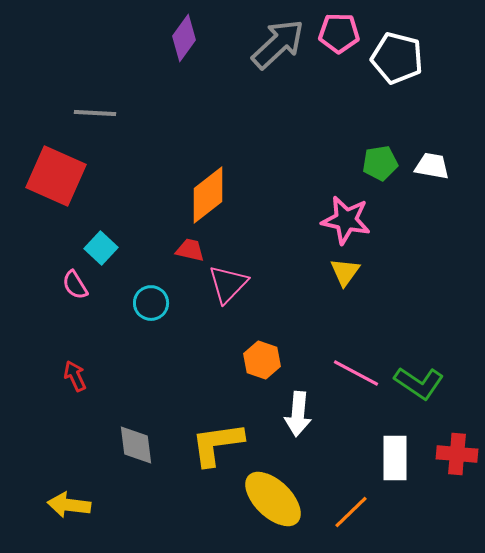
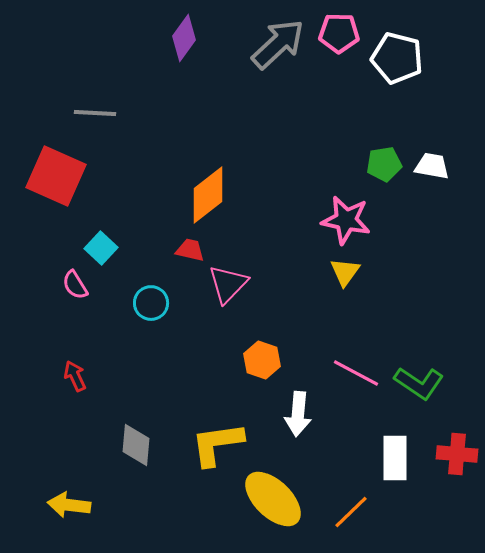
green pentagon: moved 4 px right, 1 px down
gray diamond: rotated 12 degrees clockwise
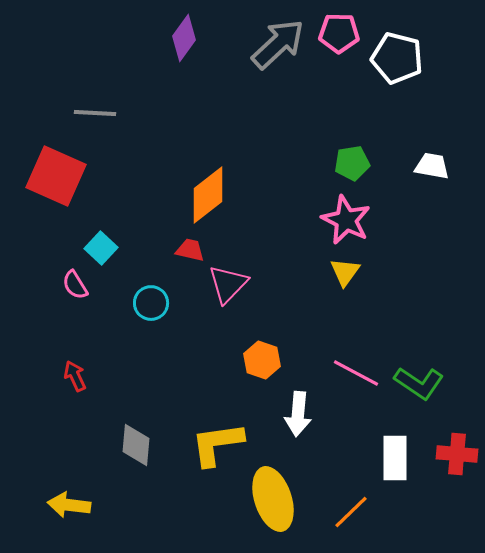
green pentagon: moved 32 px left, 1 px up
pink star: rotated 15 degrees clockwise
yellow ellipse: rotated 28 degrees clockwise
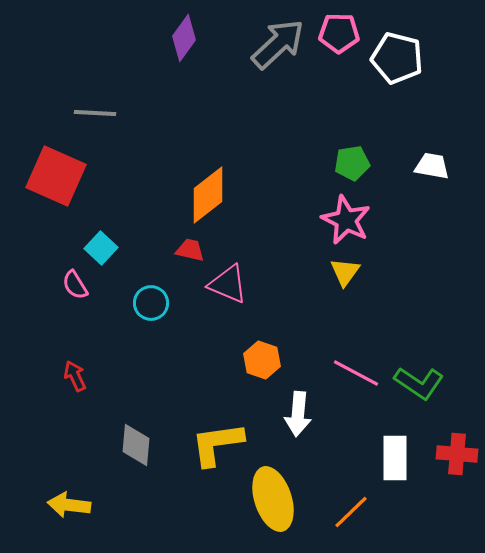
pink triangle: rotated 51 degrees counterclockwise
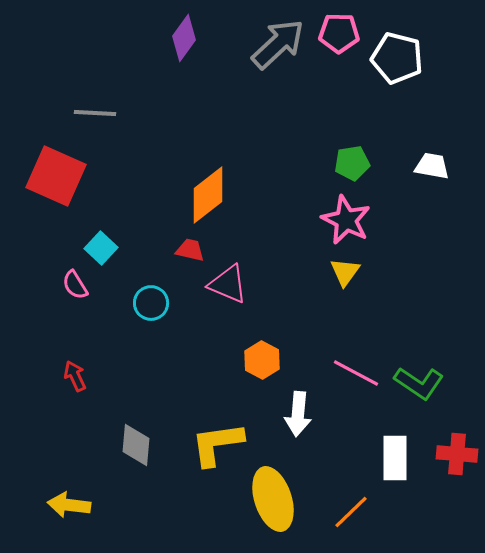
orange hexagon: rotated 9 degrees clockwise
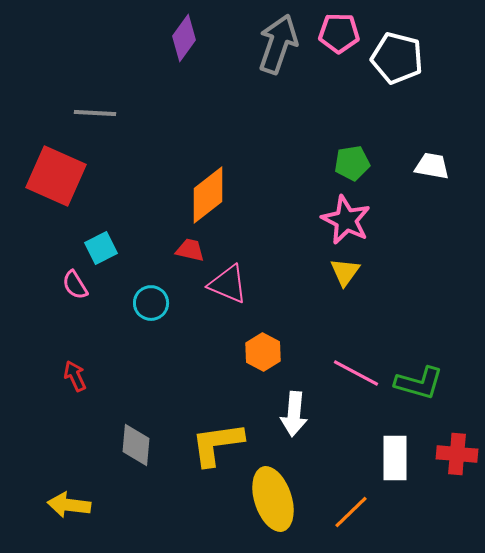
gray arrow: rotated 28 degrees counterclockwise
cyan square: rotated 20 degrees clockwise
orange hexagon: moved 1 px right, 8 px up
green L-shape: rotated 18 degrees counterclockwise
white arrow: moved 4 px left
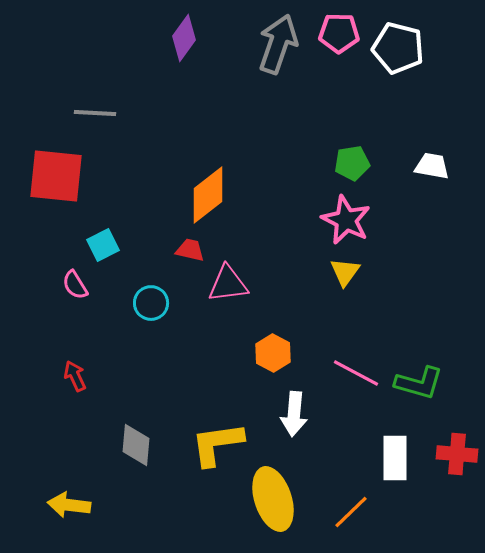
white pentagon: moved 1 px right, 10 px up
red square: rotated 18 degrees counterclockwise
cyan square: moved 2 px right, 3 px up
pink triangle: rotated 30 degrees counterclockwise
orange hexagon: moved 10 px right, 1 px down
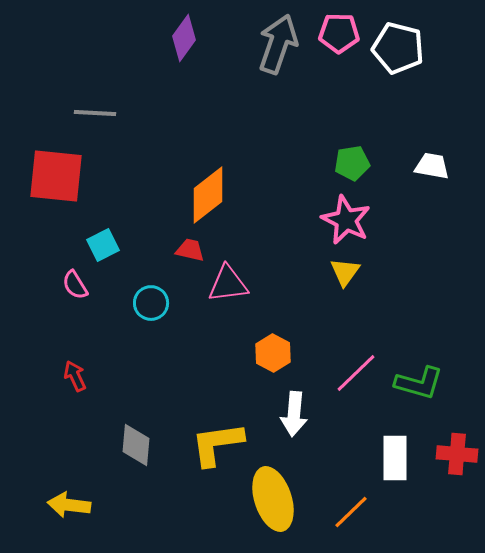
pink line: rotated 72 degrees counterclockwise
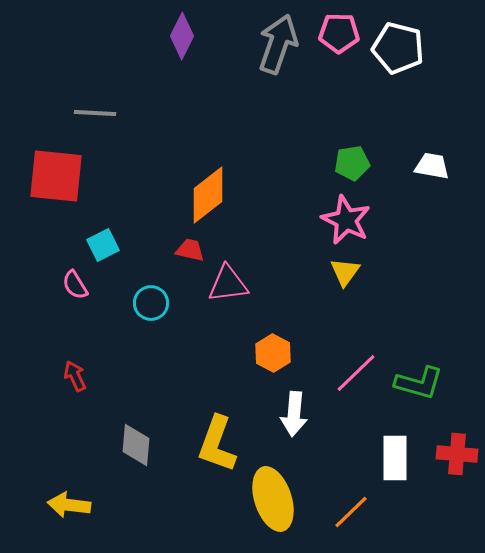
purple diamond: moved 2 px left, 2 px up; rotated 9 degrees counterclockwise
yellow L-shape: rotated 62 degrees counterclockwise
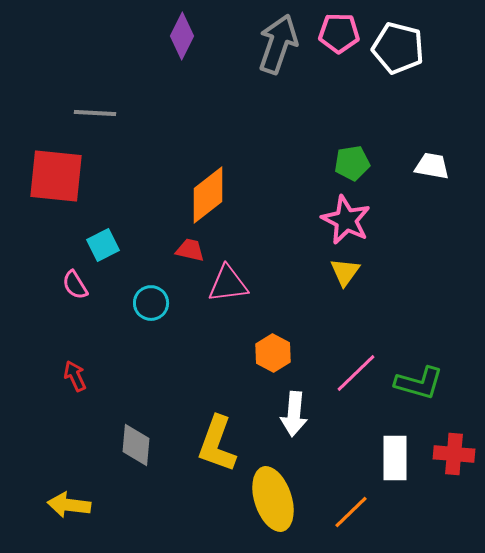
red cross: moved 3 px left
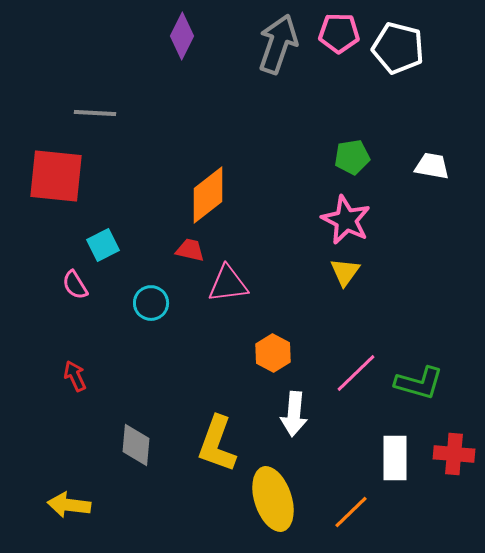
green pentagon: moved 6 px up
